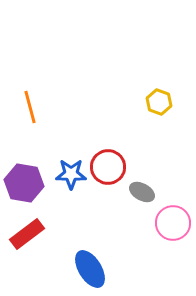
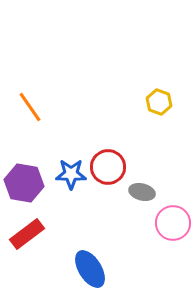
orange line: rotated 20 degrees counterclockwise
gray ellipse: rotated 15 degrees counterclockwise
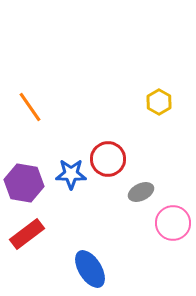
yellow hexagon: rotated 10 degrees clockwise
red circle: moved 8 px up
gray ellipse: moved 1 px left; rotated 40 degrees counterclockwise
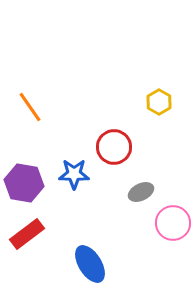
red circle: moved 6 px right, 12 px up
blue star: moved 3 px right
blue ellipse: moved 5 px up
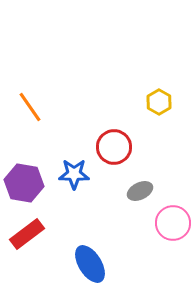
gray ellipse: moved 1 px left, 1 px up
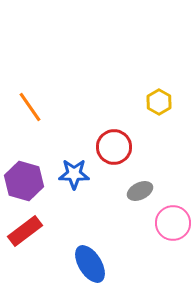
purple hexagon: moved 2 px up; rotated 6 degrees clockwise
red rectangle: moved 2 px left, 3 px up
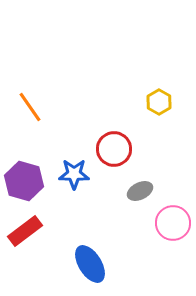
red circle: moved 2 px down
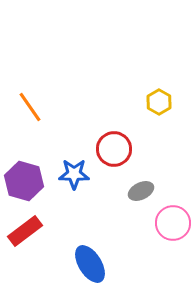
gray ellipse: moved 1 px right
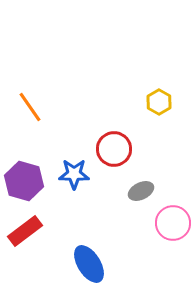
blue ellipse: moved 1 px left
